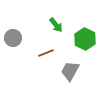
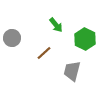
gray circle: moved 1 px left
brown line: moved 2 px left; rotated 21 degrees counterclockwise
gray trapezoid: moved 2 px right; rotated 15 degrees counterclockwise
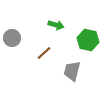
green arrow: rotated 35 degrees counterclockwise
green hexagon: moved 3 px right, 1 px down; rotated 15 degrees counterclockwise
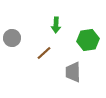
green arrow: rotated 77 degrees clockwise
green hexagon: rotated 20 degrees counterclockwise
gray trapezoid: moved 1 px right, 1 px down; rotated 15 degrees counterclockwise
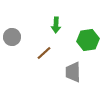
gray circle: moved 1 px up
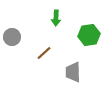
green arrow: moved 7 px up
green hexagon: moved 1 px right, 5 px up
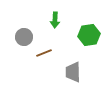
green arrow: moved 1 px left, 2 px down
gray circle: moved 12 px right
brown line: rotated 21 degrees clockwise
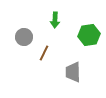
brown line: rotated 42 degrees counterclockwise
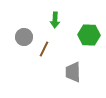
green hexagon: rotated 10 degrees clockwise
brown line: moved 4 px up
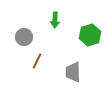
green hexagon: moved 1 px right; rotated 20 degrees counterclockwise
brown line: moved 7 px left, 12 px down
